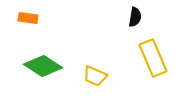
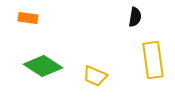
yellow rectangle: moved 2 px down; rotated 15 degrees clockwise
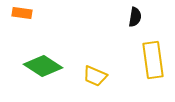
orange rectangle: moved 6 px left, 5 px up
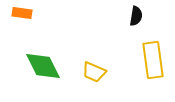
black semicircle: moved 1 px right, 1 px up
green diamond: rotated 30 degrees clockwise
yellow trapezoid: moved 1 px left, 4 px up
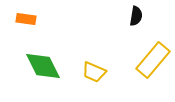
orange rectangle: moved 4 px right, 6 px down
yellow rectangle: rotated 48 degrees clockwise
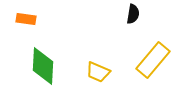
black semicircle: moved 3 px left, 2 px up
green diamond: rotated 30 degrees clockwise
yellow trapezoid: moved 4 px right
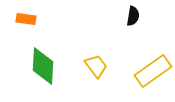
black semicircle: moved 2 px down
yellow rectangle: moved 11 px down; rotated 15 degrees clockwise
yellow trapezoid: moved 2 px left, 6 px up; rotated 150 degrees counterclockwise
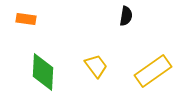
black semicircle: moved 7 px left
green diamond: moved 6 px down
